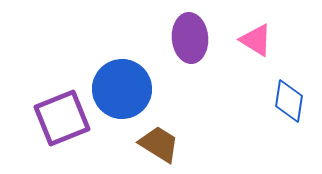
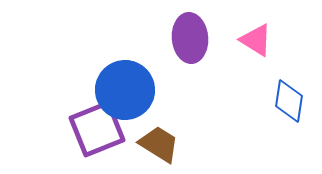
blue circle: moved 3 px right, 1 px down
purple square: moved 35 px right, 11 px down
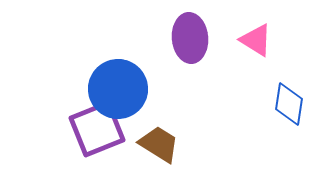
blue circle: moved 7 px left, 1 px up
blue diamond: moved 3 px down
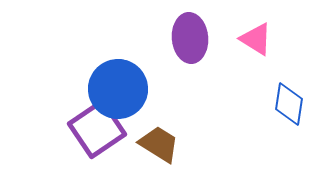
pink triangle: moved 1 px up
purple square: rotated 12 degrees counterclockwise
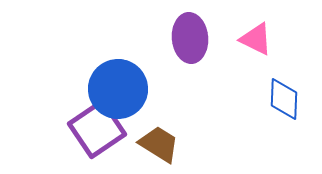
pink triangle: rotated 6 degrees counterclockwise
blue diamond: moved 5 px left, 5 px up; rotated 6 degrees counterclockwise
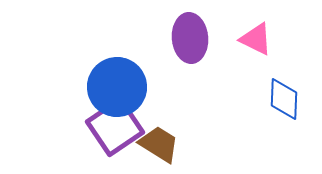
blue circle: moved 1 px left, 2 px up
purple square: moved 18 px right, 2 px up
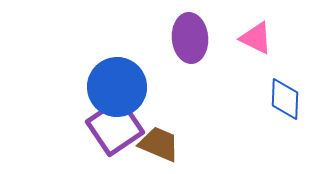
pink triangle: moved 1 px up
blue diamond: moved 1 px right
brown trapezoid: rotated 9 degrees counterclockwise
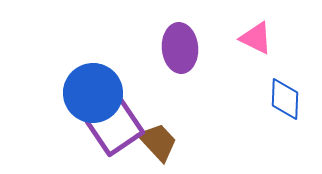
purple ellipse: moved 10 px left, 10 px down
blue circle: moved 24 px left, 6 px down
brown trapezoid: moved 1 px left, 2 px up; rotated 24 degrees clockwise
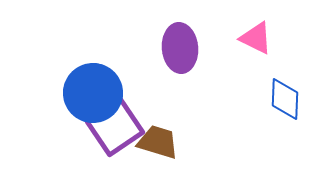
brown trapezoid: rotated 30 degrees counterclockwise
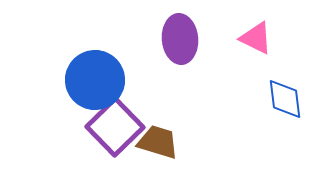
purple ellipse: moved 9 px up
blue circle: moved 2 px right, 13 px up
blue diamond: rotated 9 degrees counterclockwise
purple square: rotated 10 degrees counterclockwise
